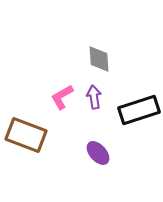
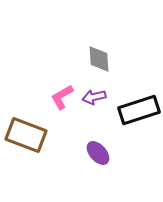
purple arrow: rotated 95 degrees counterclockwise
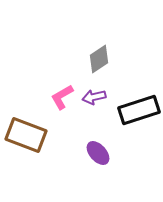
gray diamond: rotated 60 degrees clockwise
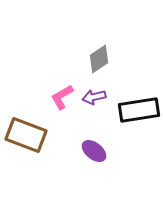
black rectangle: rotated 9 degrees clockwise
purple ellipse: moved 4 px left, 2 px up; rotated 10 degrees counterclockwise
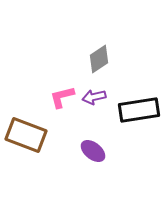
pink L-shape: rotated 16 degrees clockwise
purple ellipse: moved 1 px left
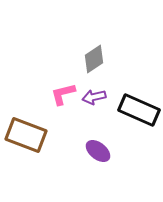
gray diamond: moved 5 px left
pink L-shape: moved 1 px right, 3 px up
black rectangle: rotated 33 degrees clockwise
purple ellipse: moved 5 px right
